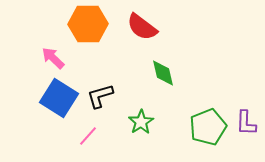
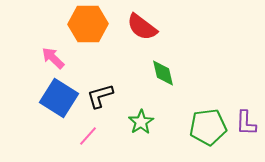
green pentagon: rotated 15 degrees clockwise
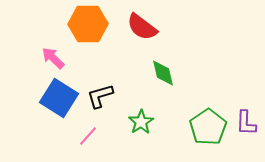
green pentagon: rotated 27 degrees counterclockwise
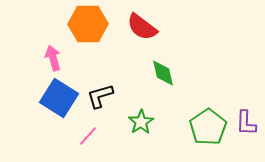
pink arrow: rotated 30 degrees clockwise
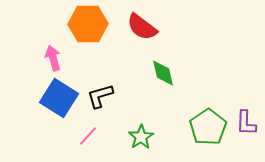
green star: moved 15 px down
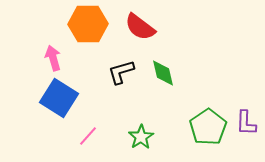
red semicircle: moved 2 px left
black L-shape: moved 21 px right, 24 px up
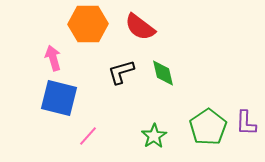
blue square: rotated 18 degrees counterclockwise
green star: moved 13 px right, 1 px up
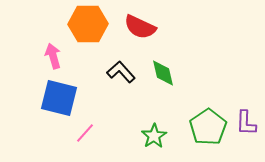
red semicircle: rotated 12 degrees counterclockwise
pink arrow: moved 2 px up
black L-shape: rotated 64 degrees clockwise
pink line: moved 3 px left, 3 px up
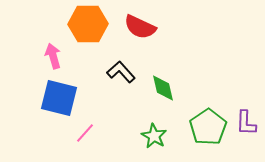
green diamond: moved 15 px down
green star: rotated 10 degrees counterclockwise
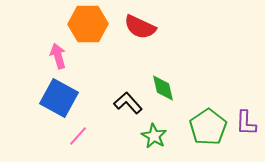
pink arrow: moved 5 px right
black L-shape: moved 7 px right, 31 px down
blue square: rotated 15 degrees clockwise
pink line: moved 7 px left, 3 px down
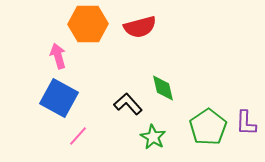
red semicircle: rotated 40 degrees counterclockwise
black L-shape: moved 1 px down
green star: moved 1 px left, 1 px down
